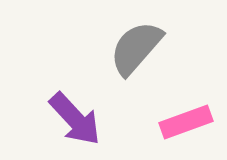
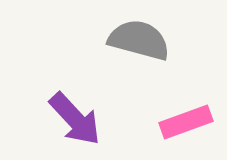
gray semicircle: moved 3 px right, 8 px up; rotated 64 degrees clockwise
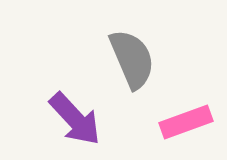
gray semicircle: moved 7 px left, 19 px down; rotated 52 degrees clockwise
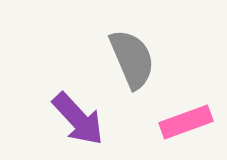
purple arrow: moved 3 px right
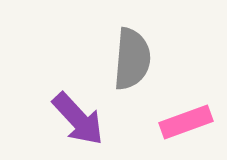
gray semicircle: rotated 28 degrees clockwise
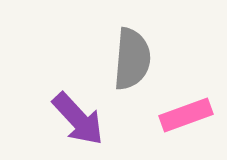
pink rectangle: moved 7 px up
